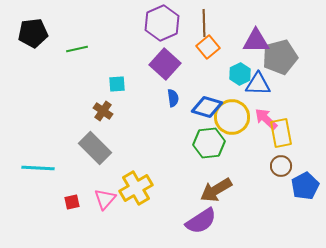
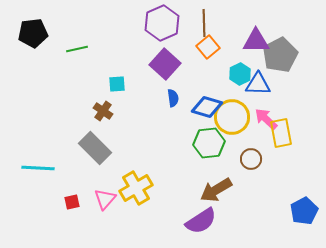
gray pentagon: moved 2 px up; rotated 12 degrees counterclockwise
brown circle: moved 30 px left, 7 px up
blue pentagon: moved 1 px left, 25 px down
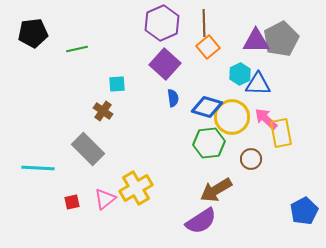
gray pentagon: moved 1 px right, 16 px up
gray rectangle: moved 7 px left, 1 px down
pink triangle: rotated 10 degrees clockwise
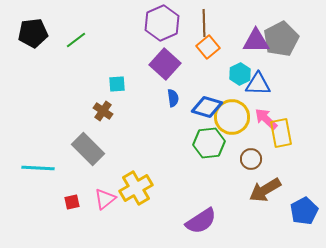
green line: moved 1 px left, 9 px up; rotated 25 degrees counterclockwise
brown arrow: moved 49 px right
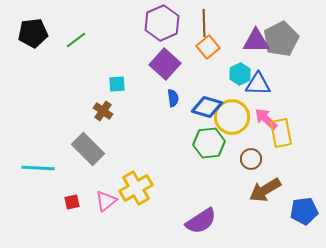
pink triangle: moved 1 px right, 2 px down
blue pentagon: rotated 20 degrees clockwise
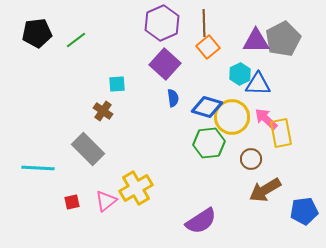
black pentagon: moved 4 px right
gray pentagon: moved 2 px right
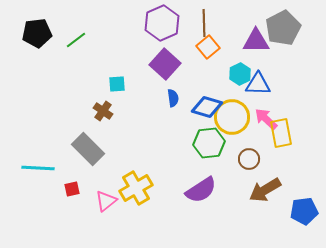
gray pentagon: moved 11 px up
brown circle: moved 2 px left
red square: moved 13 px up
purple semicircle: moved 31 px up
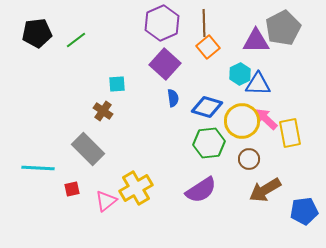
yellow circle: moved 10 px right, 4 px down
yellow rectangle: moved 9 px right
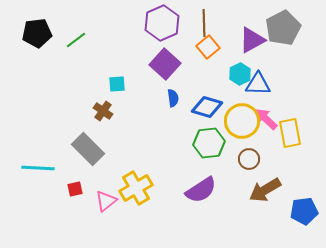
purple triangle: moved 4 px left, 1 px up; rotated 28 degrees counterclockwise
red square: moved 3 px right
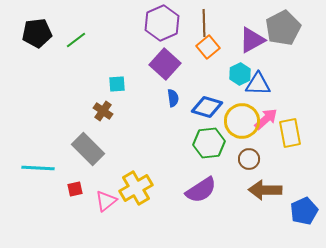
pink arrow: rotated 95 degrees clockwise
brown arrow: rotated 32 degrees clockwise
blue pentagon: rotated 16 degrees counterclockwise
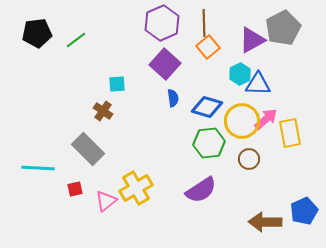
brown arrow: moved 32 px down
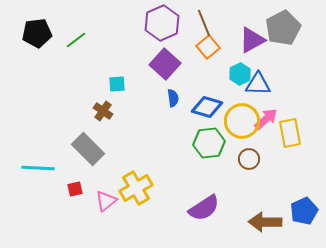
brown line: rotated 20 degrees counterclockwise
purple semicircle: moved 3 px right, 18 px down
